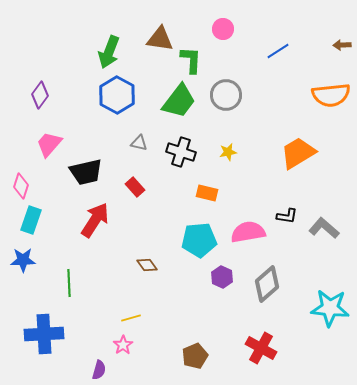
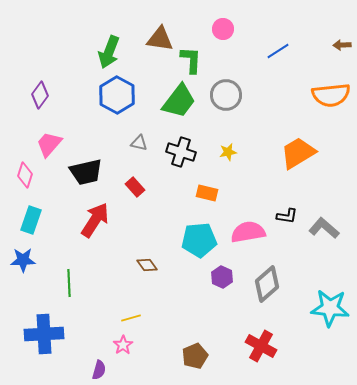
pink diamond: moved 4 px right, 11 px up
red cross: moved 2 px up
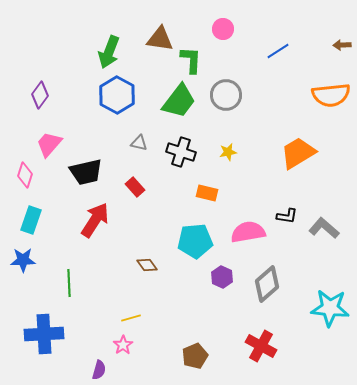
cyan pentagon: moved 4 px left, 1 px down
